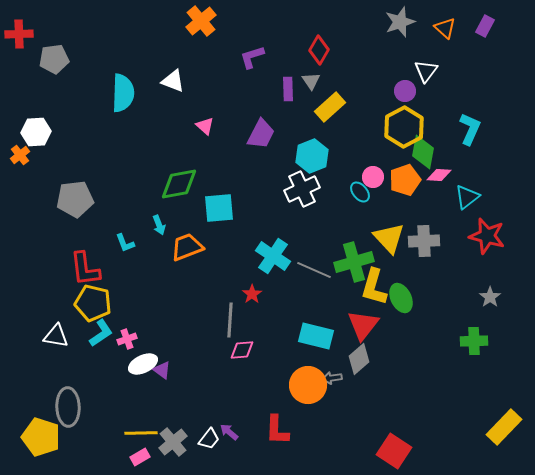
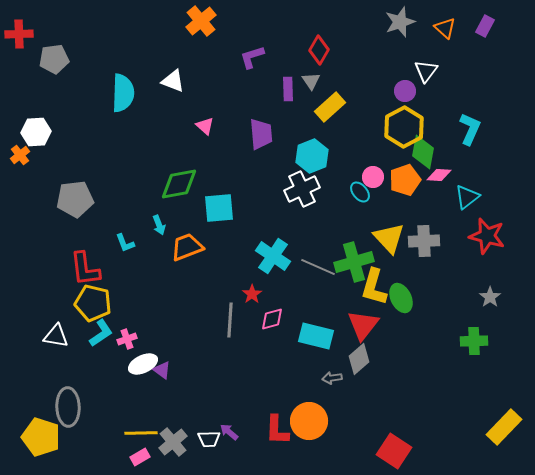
purple trapezoid at (261, 134): rotated 32 degrees counterclockwise
gray line at (314, 270): moved 4 px right, 3 px up
pink diamond at (242, 350): moved 30 px right, 31 px up; rotated 10 degrees counterclockwise
orange circle at (308, 385): moved 1 px right, 36 px down
white trapezoid at (209, 439): rotated 50 degrees clockwise
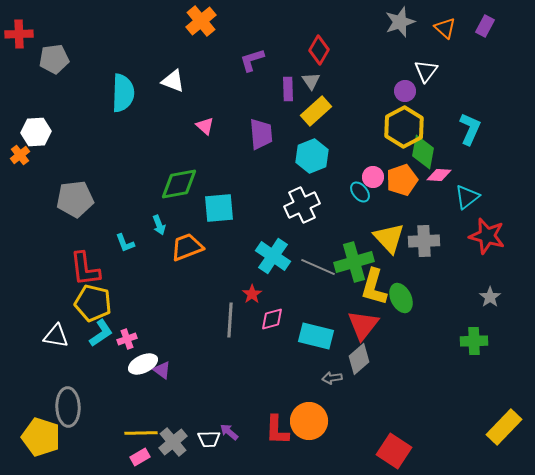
purple L-shape at (252, 57): moved 3 px down
yellow rectangle at (330, 107): moved 14 px left, 4 px down
orange pentagon at (405, 180): moved 3 px left
white cross at (302, 189): moved 16 px down
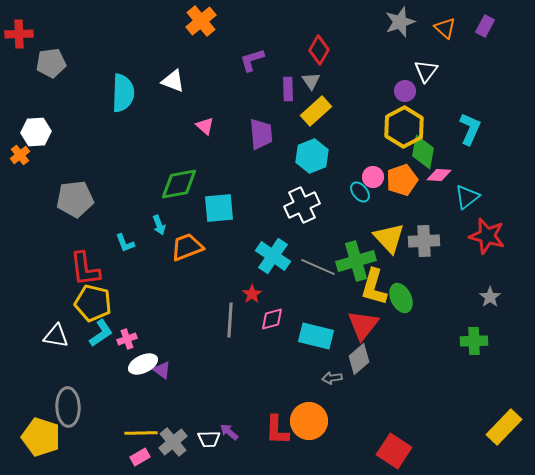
gray pentagon at (54, 59): moved 3 px left, 4 px down
green cross at (354, 262): moved 2 px right, 1 px up
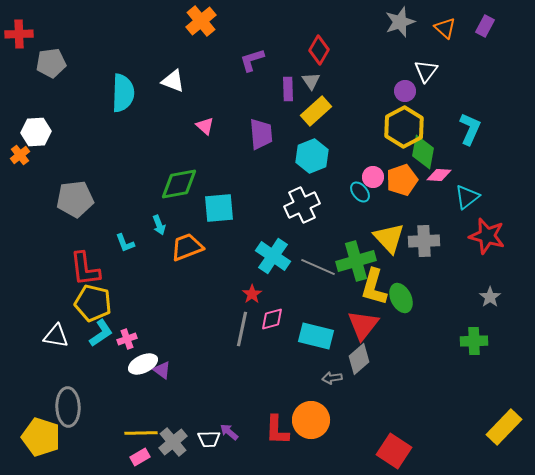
gray line at (230, 320): moved 12 px right, 9 px down; rotated 8 degrees clockwise
orange circle at (309, 421): moved 2 px right, 1 px up
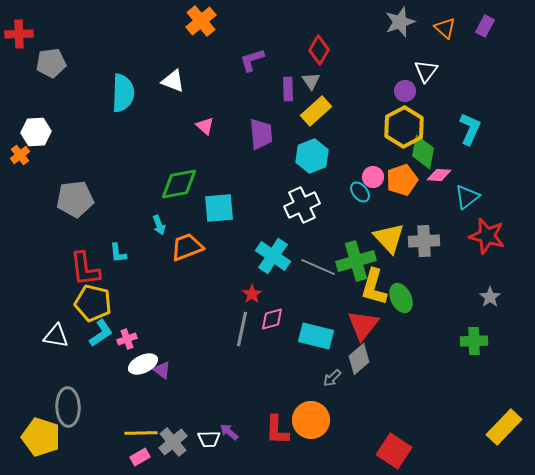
cyan L-shape at (125, 243): moved 7 px left, 10 px down; rotated 15 degrees clockwise
gray arrow at (332, 378): rotated 36 degrees counterclockwise
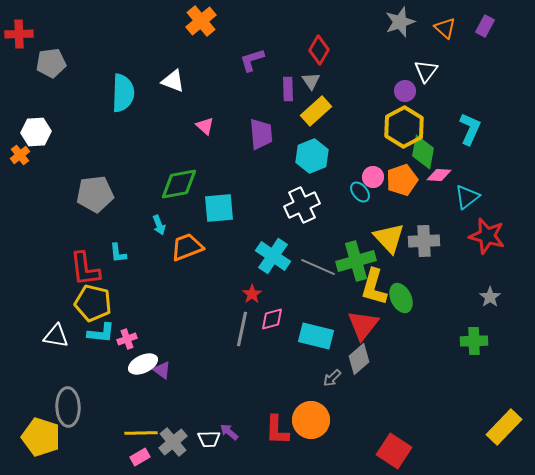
gray pentagon at (75, 199): moved 20 px right, 5 px up
cyan L-shape at (101, 333): rotated 40 degrees clockwise
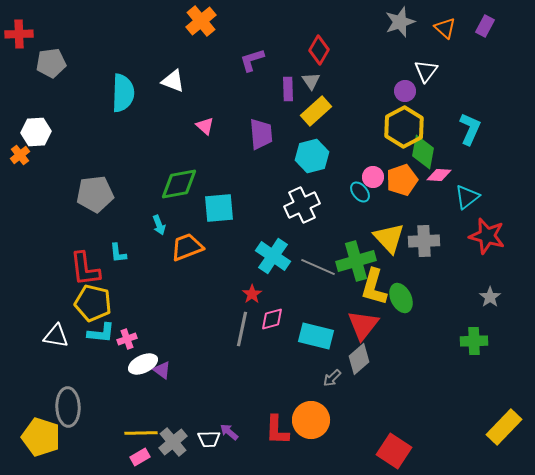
cyan hexagon at (312, 156): rotated 8 degrees clockwise
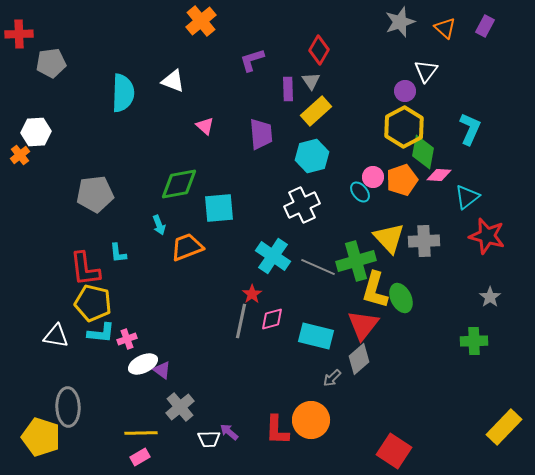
yellow L-shape at (374, 287): moved 1 px right, 3 px down
gray line at (242, 329): moved 1 px left, 8 px up
gray cross at (173, 442): moved 7 px right, 35 px up
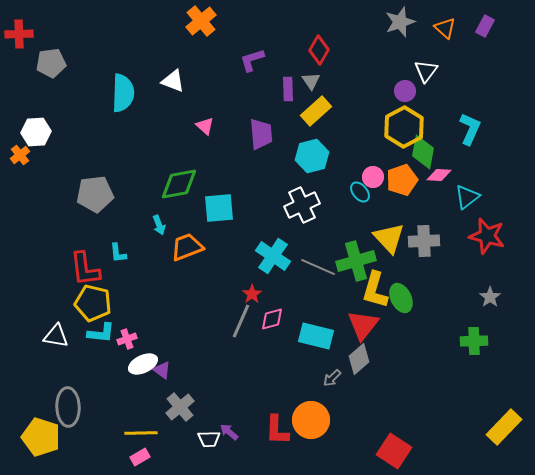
gray line at (241, 321): rotated 12 degrees clockwise
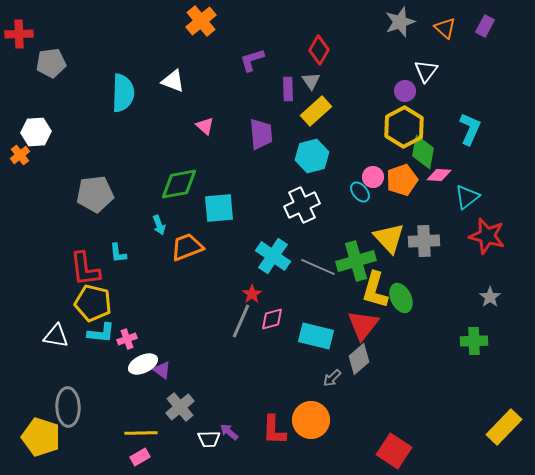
red L-shape at (277, 430): moved 3 px left
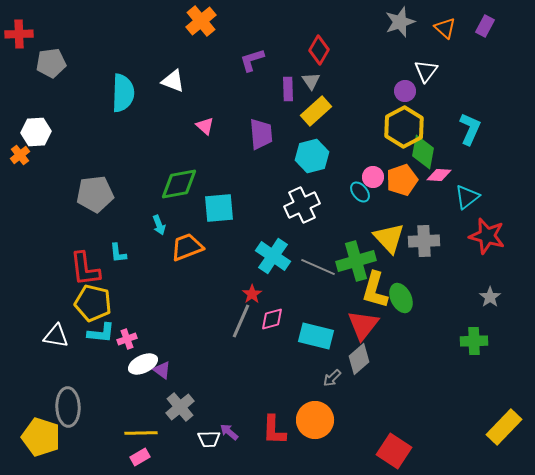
orange circle at (311, 420): moved 4 px right
